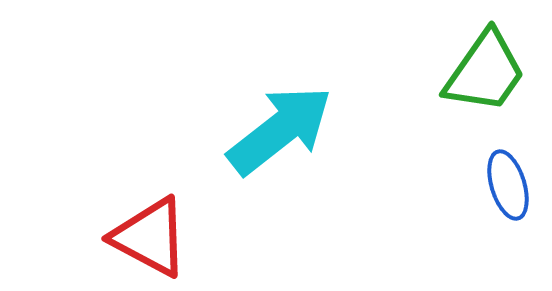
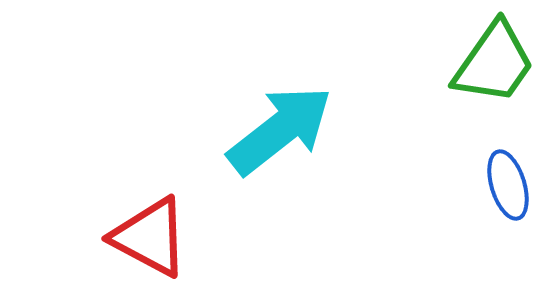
green trapezoid: moved 9 px right, 9 px up
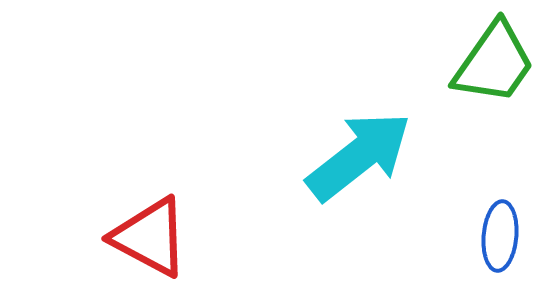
cyan arrow: moved 79 px right, 26 px down
blue ellipse: moved 8 px left, 51 px down; rotated 22 degrees clockwise
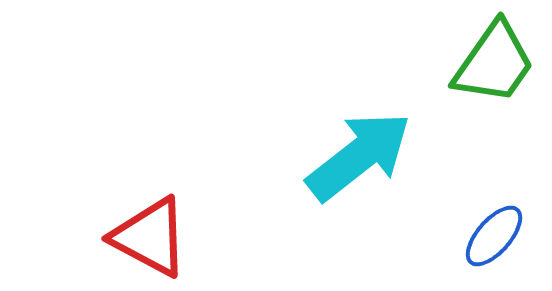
blue ellipse: moved 6 px left; rotated 36 degrees clockwise
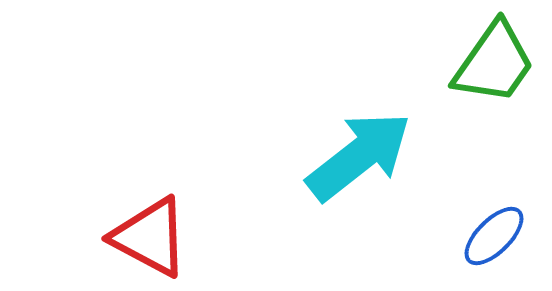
blue ellipse: rotated 4 degrees clockwise
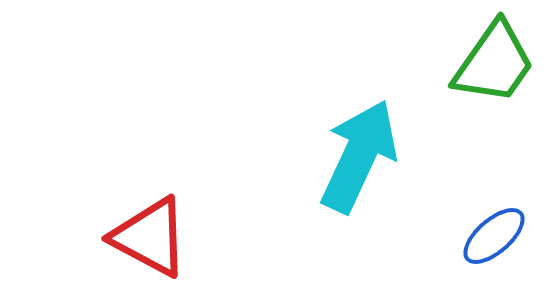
cyan arrow: rotated 27 degrees counterclockwise
blue ellipse: rotated 4 degrees clockwise
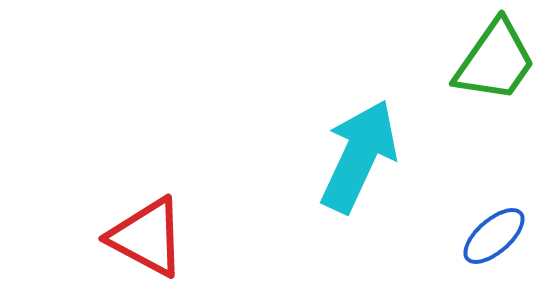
green trapezoid: moved 1 px right, 2 px up
red triangle: moved 3 px left
